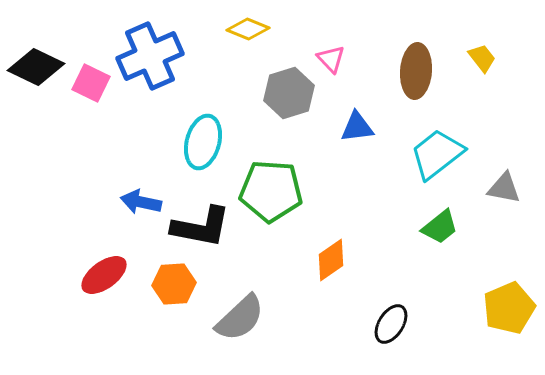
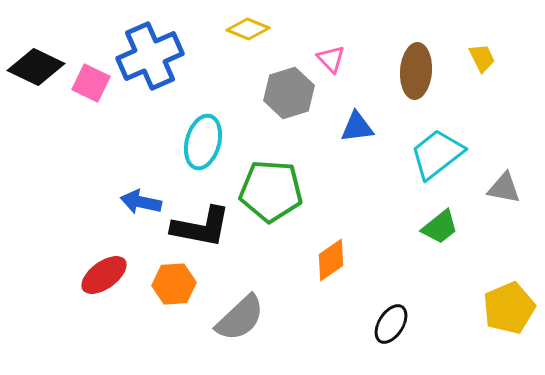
yellow trapezoid: rotated 12 degrees clockwise
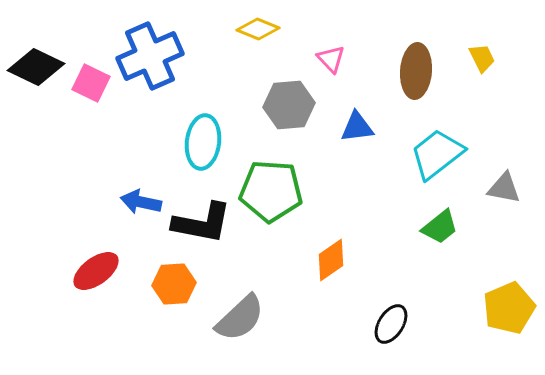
yellow diamond: moved 10 px right
gray hexagon: moved 12 px down; rotated 12 degrees clockwise
cyan ellipse: rotated 8 degrees counterclockwise
black L-shape: moved 1 px right, 4 px up
red ellipse: moved 8 px left, 4 px up
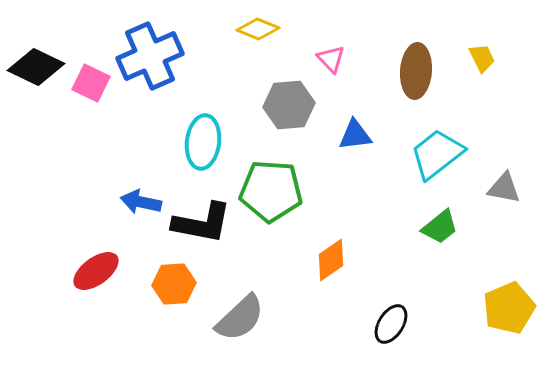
blue triangle: moved 2 px left, 8 px down
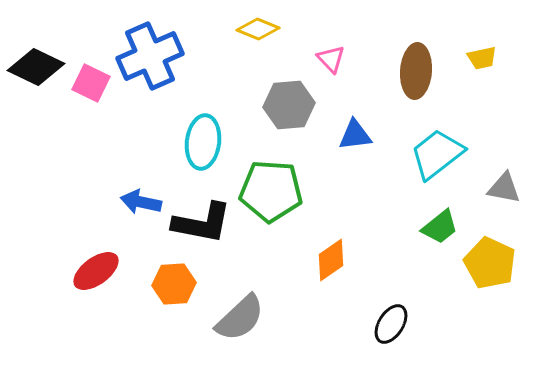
yellow trapezoid: rotated 104 degrees clockwise
yellow pentagon: moved 19 px left, 45 px up; rotated 24 degrees counterclockwise
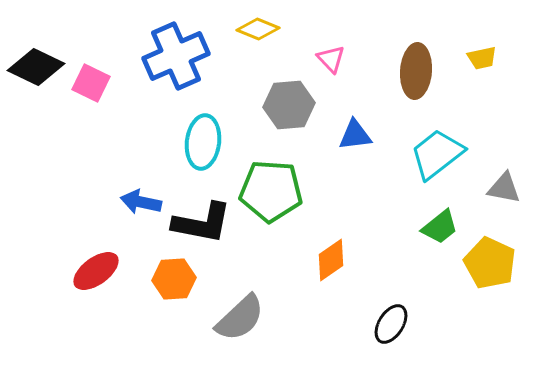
blue cross: moved 26 px right
orange hexagon: moved 5 px up
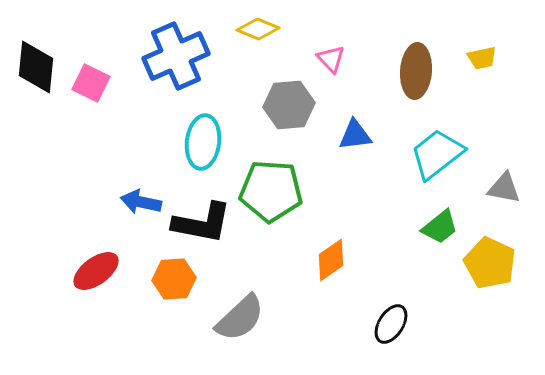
black diamond: rotated 70 degrees clockwise
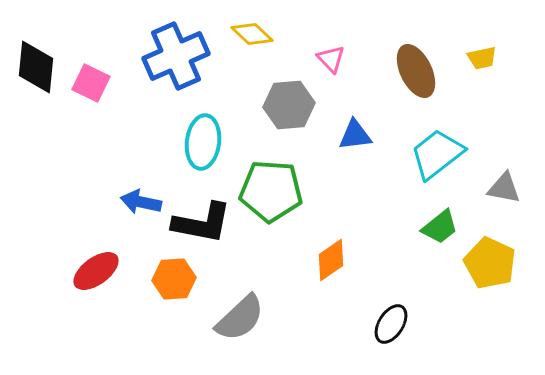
yellow diamond: moved 6 px left, 5 px down; rotated 21 degrees clockwise
brown ellipse: rotated 30 degrees counterclockwise
